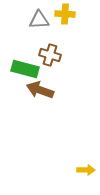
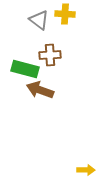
gray triangle: rotated 40 degrees clockwise
brown cross: rotated 20 degrees counterclockwise
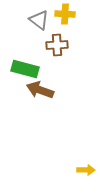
brown cross: moved 7 px right, 10 px up
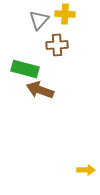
gray triangle: rotated 35 degrees clockwise
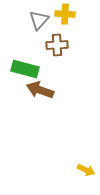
yellow arrow: rotated 24 degrees clockwise
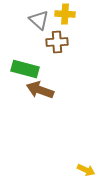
gray triangle: rotated 30 degrees counterclockwise
brown cross: moved 3 px up
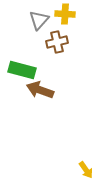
gray triangle: rotated 30 degrees clockwise
brown cross: rotated 10 degrees counterclockwise
green rectangle: moved 3 px left, 1 px down
yellow arrow: rotated 30 degrees clockwise
